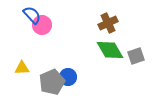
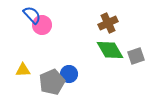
yellow triangle: moved 1 px right, 2 px down
blue circle: moved 1 px right, 3 px up
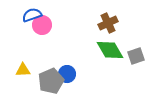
blue semicircle: rotated 66 degrees counterclockwise
blue circle: moved 2 px left
gray pentagon: moved 1 px left, 1 px up
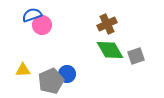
brown cross: moved 1 px left, 1 px down
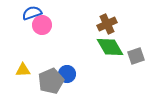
blue semicircle: moved 2 px up
green diamond: moved 3 px up
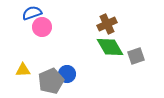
pink circle: moved 2 px down
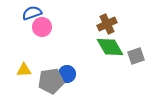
yellow triangle: moved 1 px right
gray pentagon: rotated 15 degrees clockwise
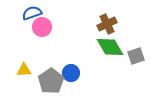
blue circle: moved 4 px right, 1 px up
gray pentagon: rotated 25 degrees counterclockwise
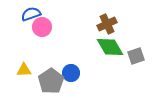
blue semicircle: moved 1 px left, 1 px down
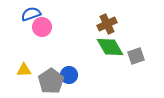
blue circle: moved 2 px left, 2 px down
